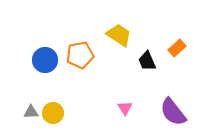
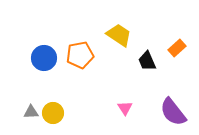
blue circle: moved 1 px left, 2 px up
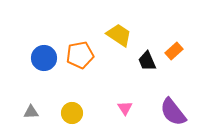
orange rectangle: moved 3 px left, 3 px down
yellow circle: moved 19 px right
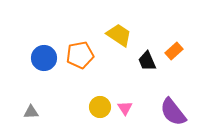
yellow circle: moved 28 px right, 6 px up
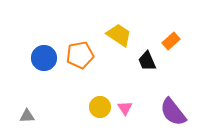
orange rectangle: moved 3 px left, 10 px up
gray triangle: moved 4 px left, 4 px down
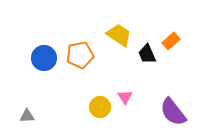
black trapezoid: moved 7 px up
pink triangle: moved 11 px up
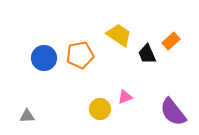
pink triangle: rotated 42 degrees clockwise
yellow circle: moved 2 px down
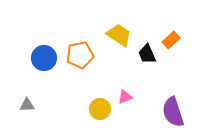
orange rectangle: moved 1 px up
purple semicircle: rotated 20 degrees clockwise
gray triangle: moved 11 px up
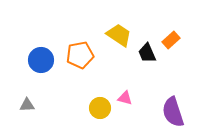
black trapezoid: moved 1 px up
blue circle: moved 3 px left, 2 px down
pink triangle: moved 1 px down; rotated 35 degrees clockwise
yellow circle: moved 1 px up
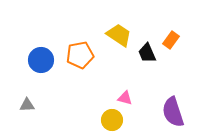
orange rectangle: rotated 12 degrees counterclockwise
yellow circle: moved 12 px right, 12 px down
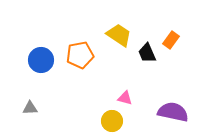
gray triangle: moved 3 px right, 3 px down
purple semicircle: rotated 120 degrees clockwise
yellow circle: moved 1 px down
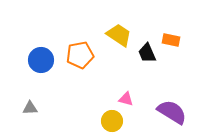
orange rectangle: rotated 66 degrees clockwise
pink triangle: moved 1 px right, 1 px down
purple semicircle: moved 1 px left; rotated 20 degrees clockwise
